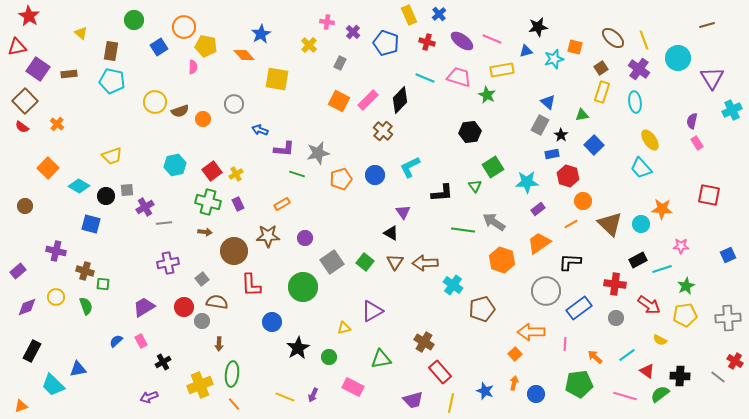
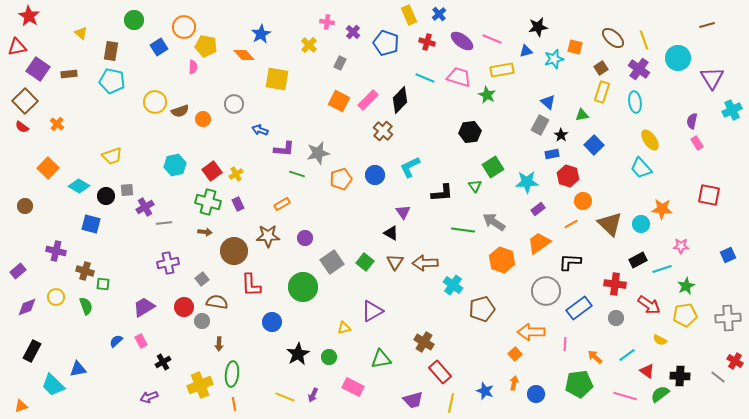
black star at (298, 348): moved 6 px down
orange line at (234, 404): rotated 32 degrees clockwise
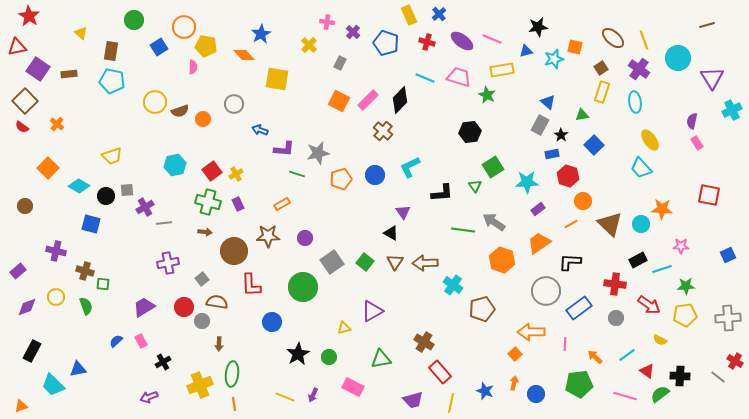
green star at (686, 286): rotated 24 degrees clockwise
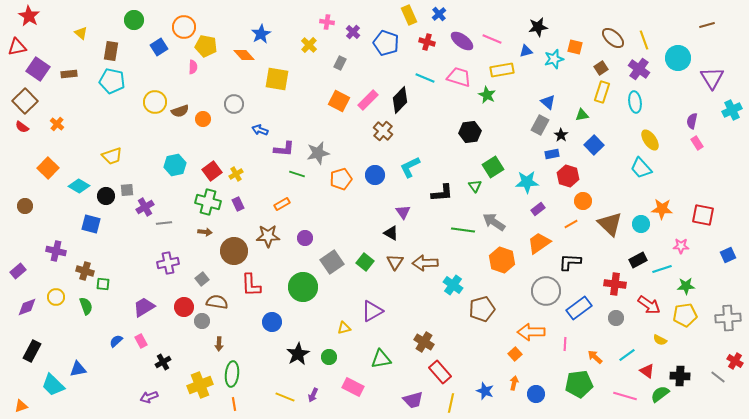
red square at (709, 195): moved 6 px left, 20 px down
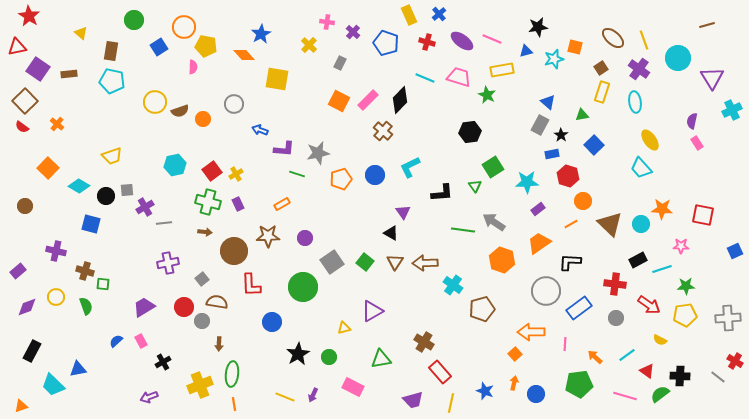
blue square at (728, 255): moved 7 px right, 4 px up
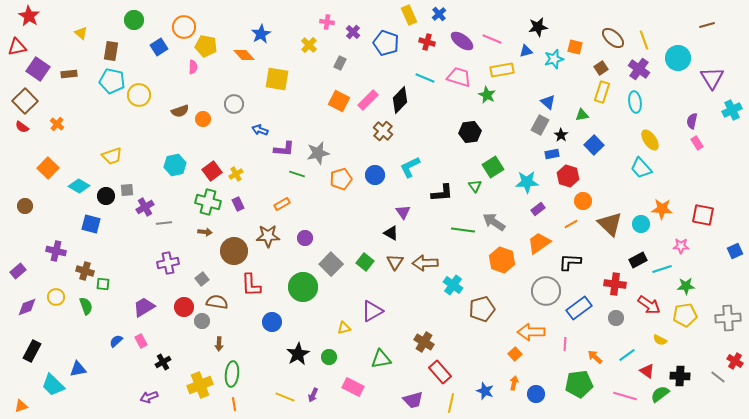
yellow circle at (155, 102): moved 16 px left, 7 px up
gray square at (332, 262): moved 1 px left, 2 px down; rotated 10 degrees counterclockwise
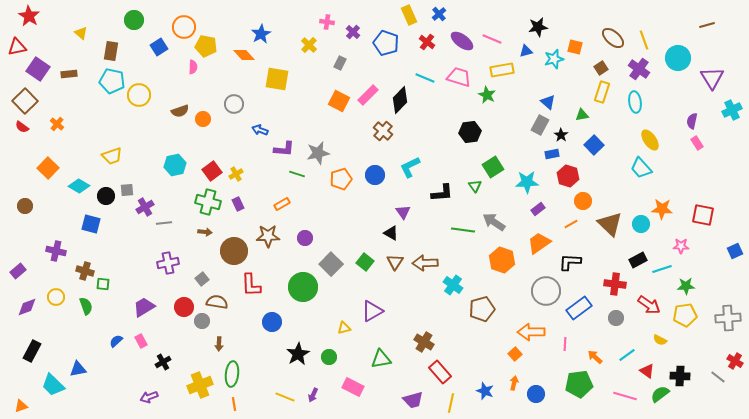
red cross at (427, 42): rotated 21 degrees clockwise
pink rectangle at (368, 100): moved 5 px up
